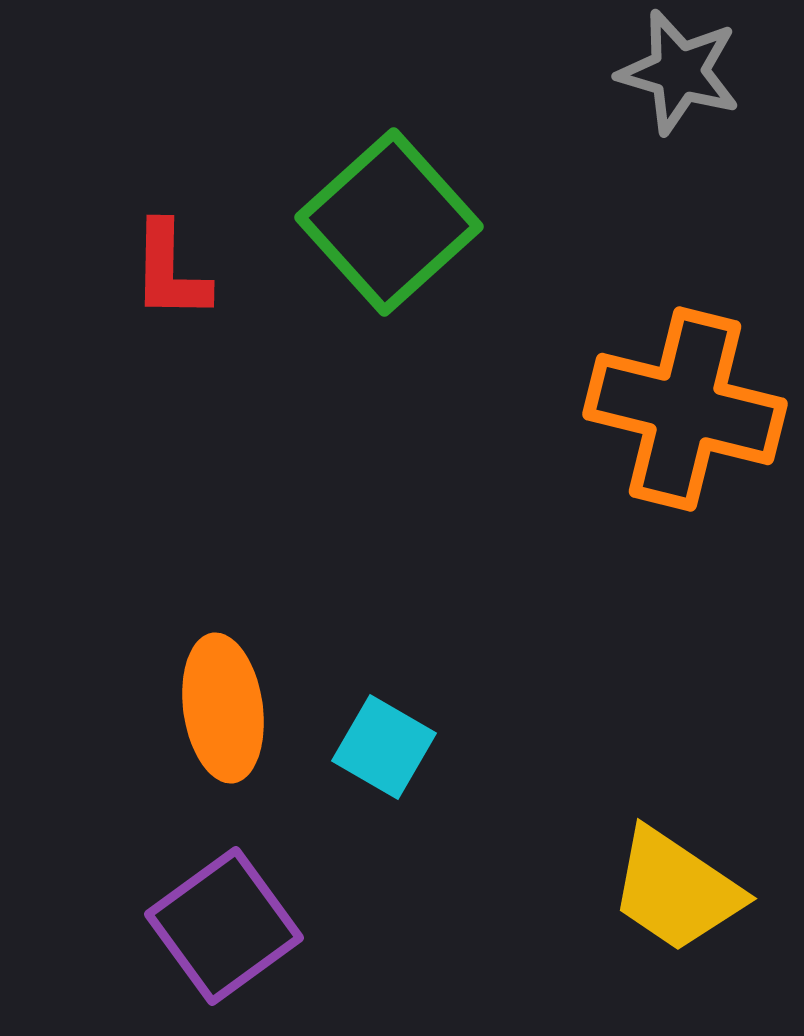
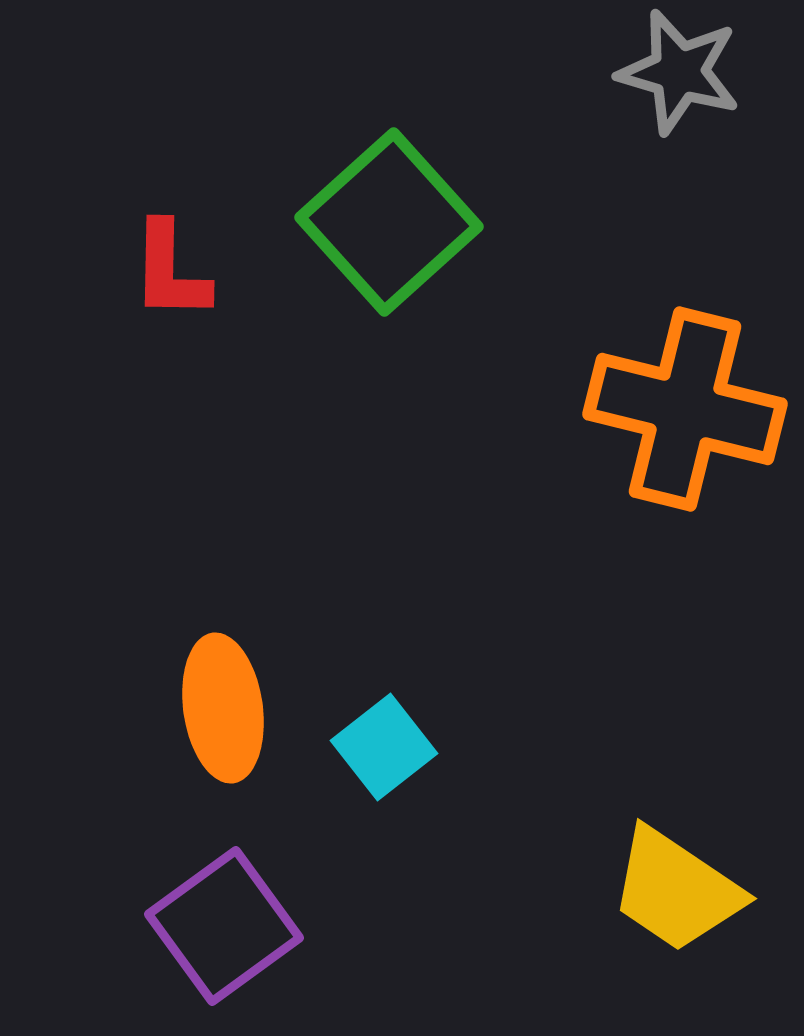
cyan square: rotated 22 degrees clockwise
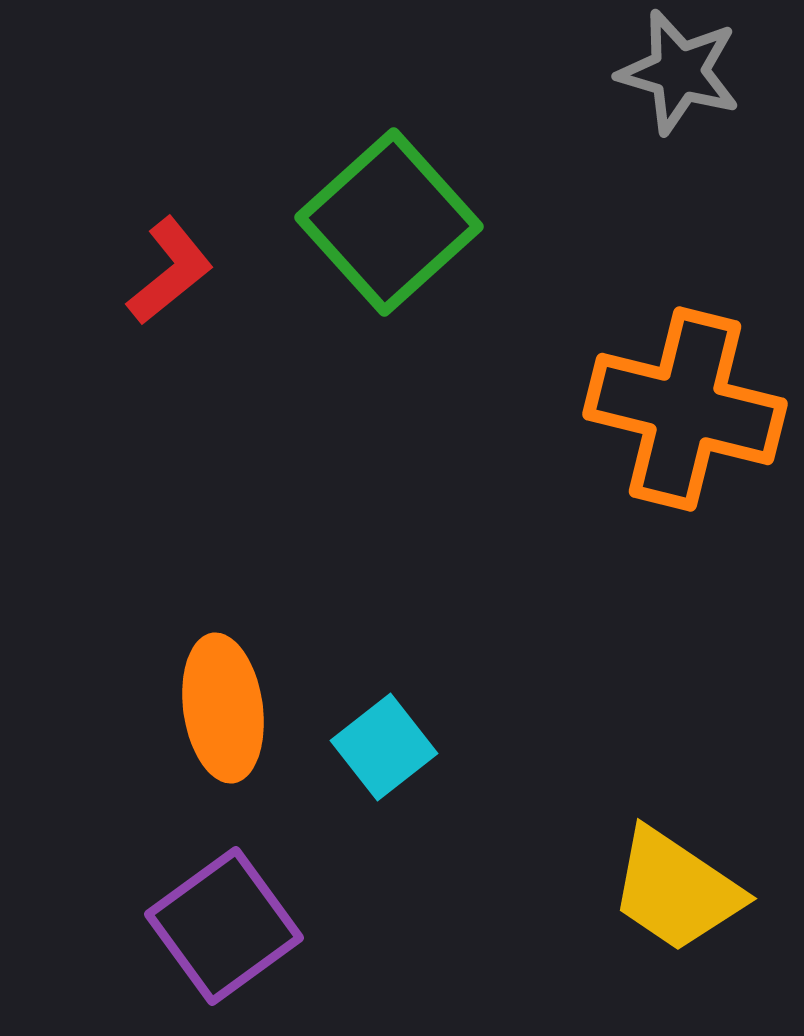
red L-shape: rotated 130 degrees counterclockwise
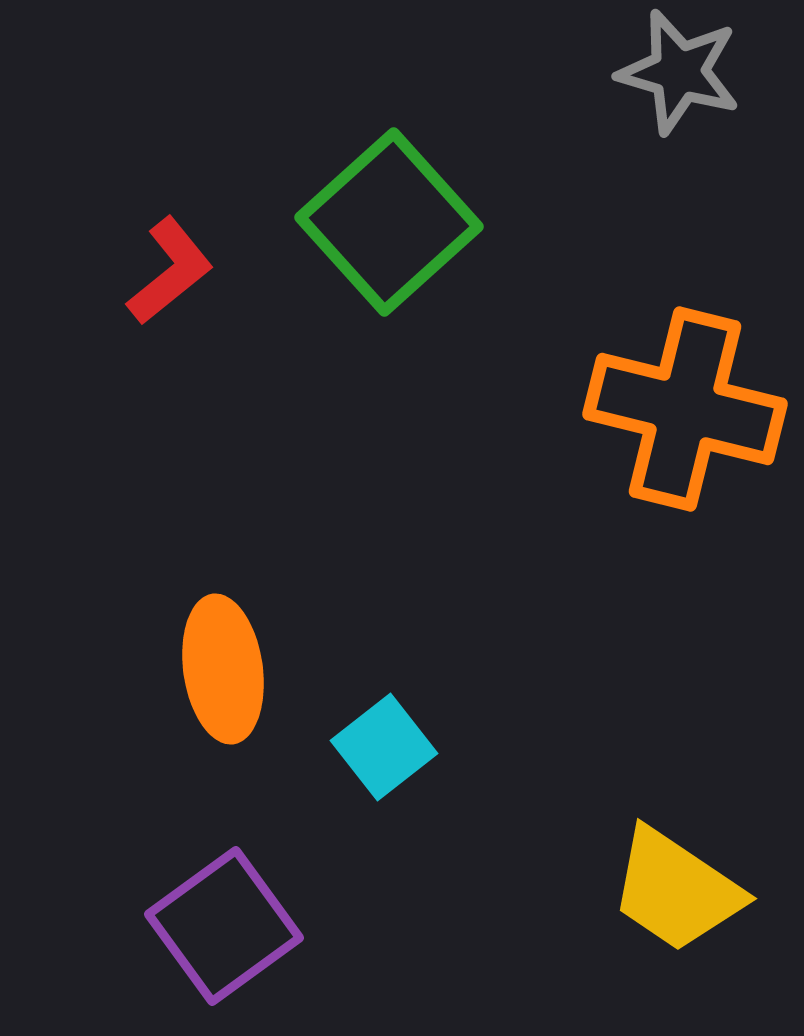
orange ellipse: moved 39 px up
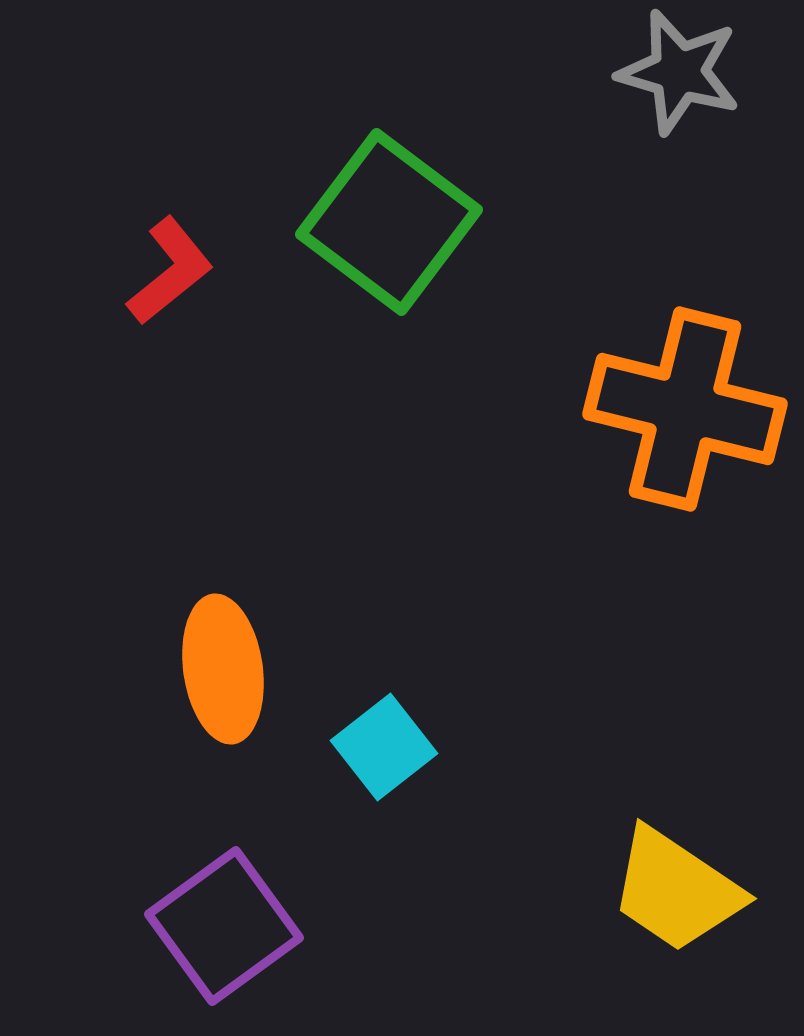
green square: rotated 11 degrees counterclockwise
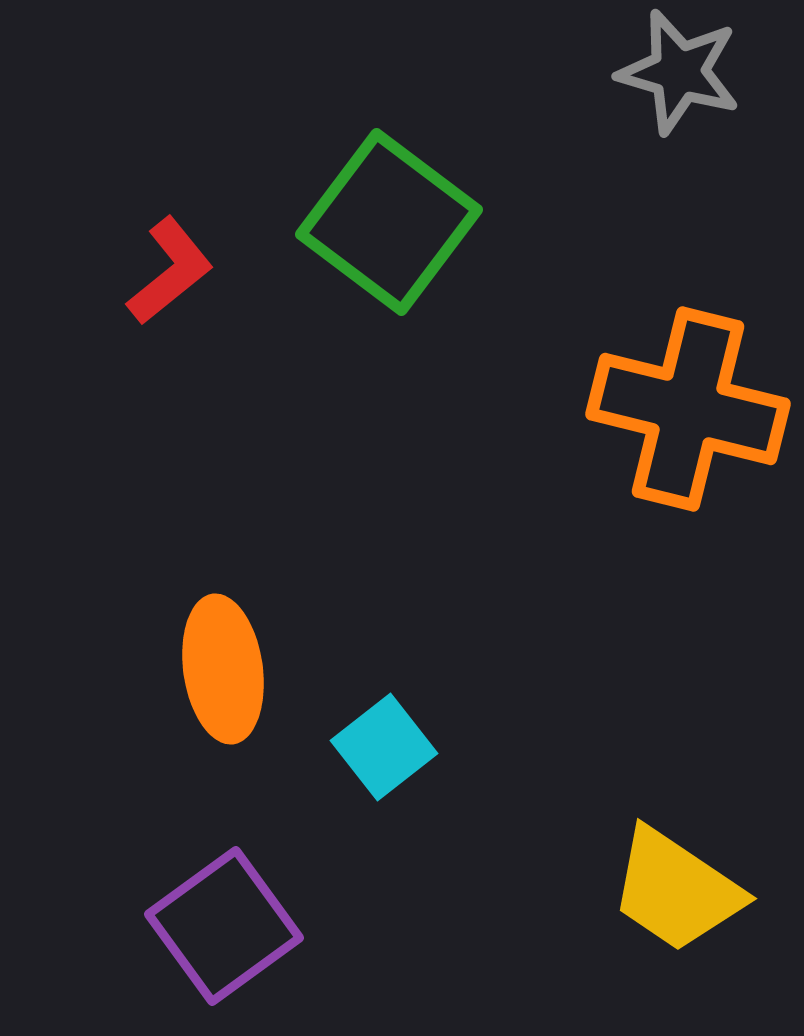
orange cross: moved 3 px right
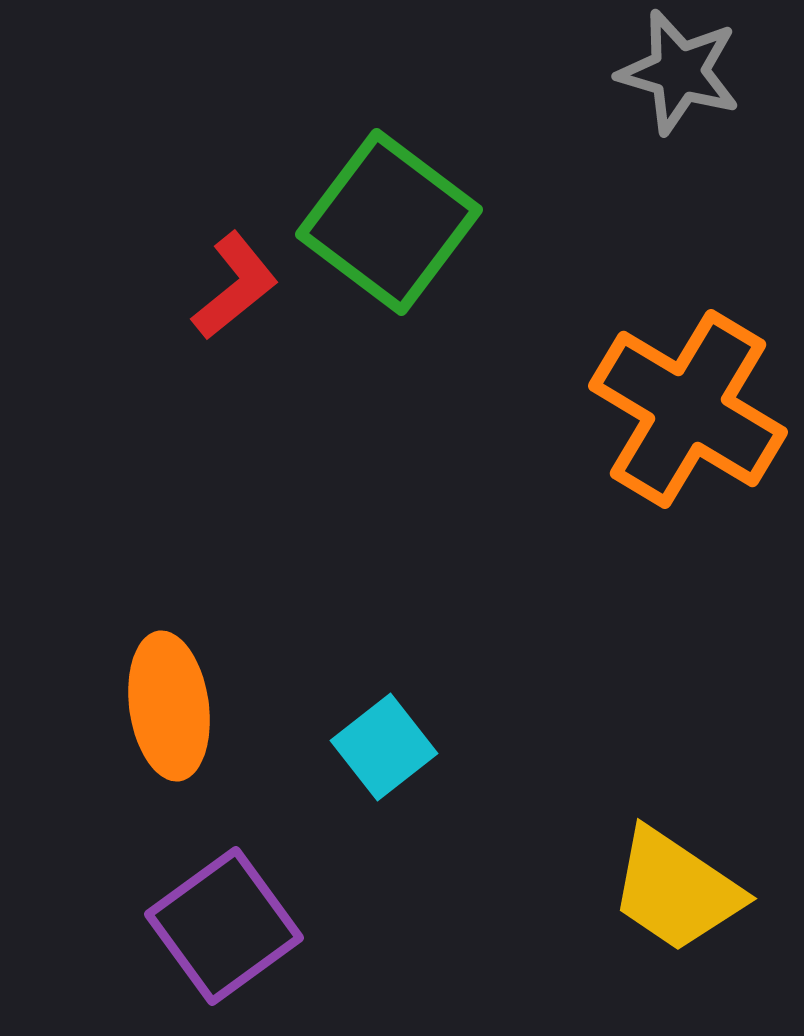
red L-shape: moved 65 px right, 15 px down
orange cross: rotated 17 degrees clockwise
orange ellipse: moved 54 px left, 37 px down
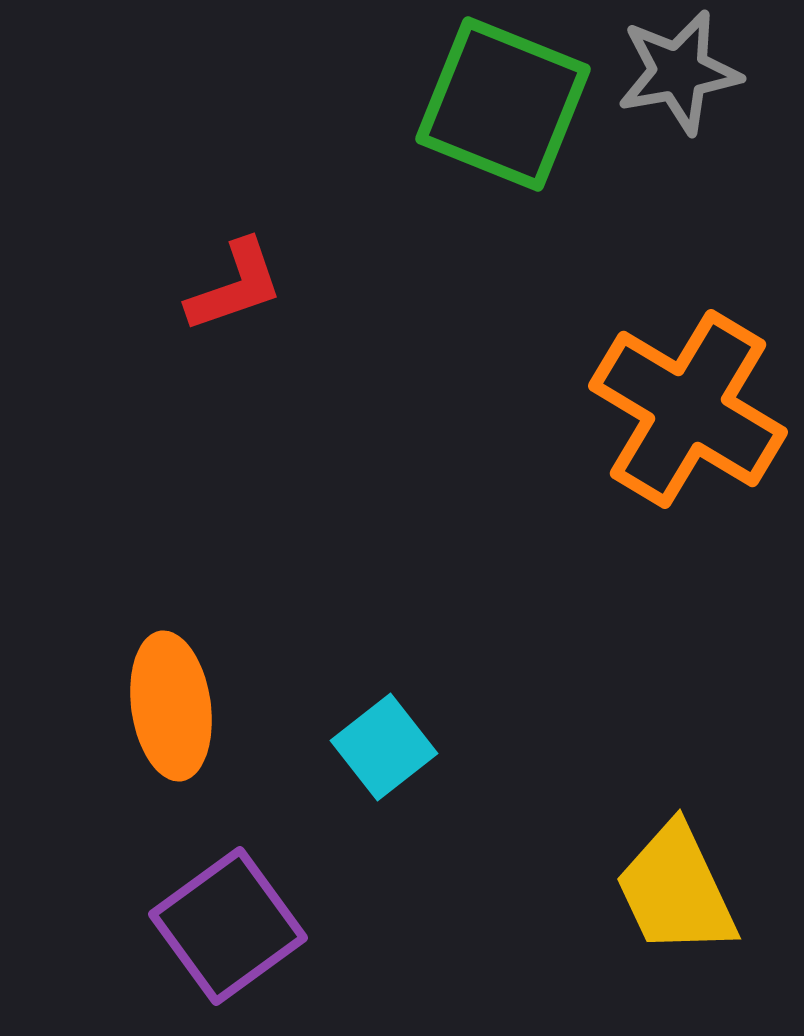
gray star: rotated 26 degrees counterclockwise
green square: moved 114 px right, 118 px up; rotated 15 degrees counterclockwise
red L-shape: rotated 20 degrees clockwise
orange ellipse: moved 2 px right
yellow trapezoid: rotated 31 degrees clockwise
purple square: moved 4 px right
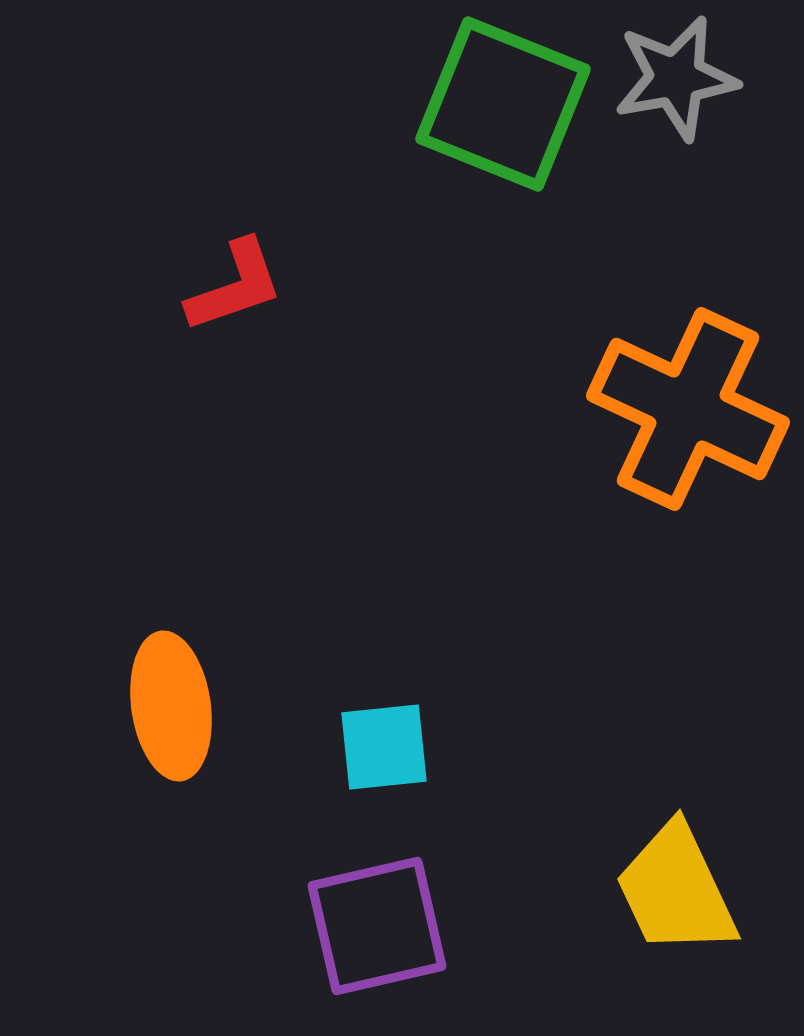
gray star: moved 3 px left, 6 px down
orange cross: rotated 6 degrees counterclockwise
cyan square: rotated 32 degrees clockwise
purple square: moved 149 px right; rotated 23 degrees clockwise
